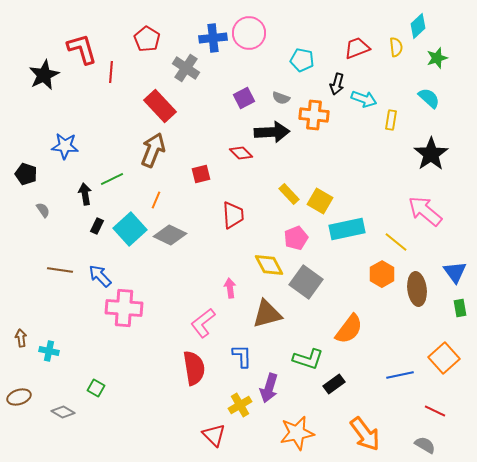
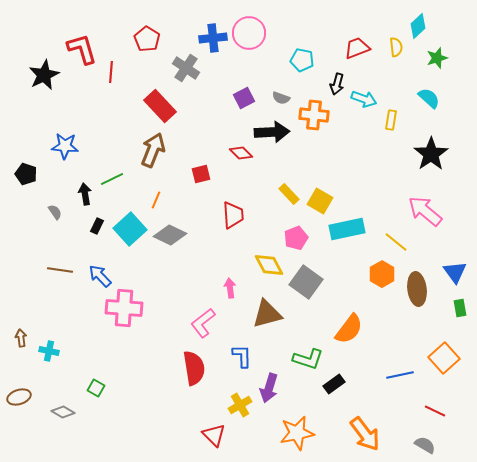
gray semicircle at (43, 210): moved 12 px right, 2 px down
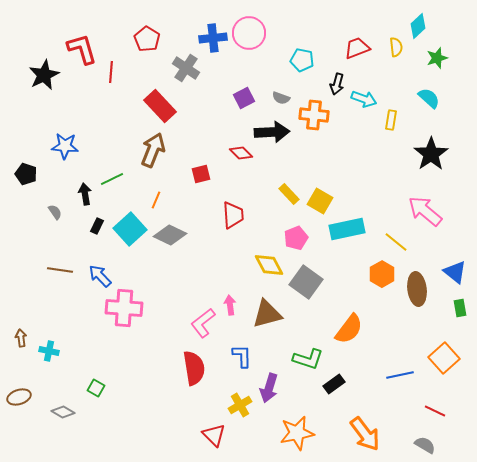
blue triangle at (455, 272): rotated 15 degrees counterclockwise
pink arrow at (230, 288): moved 17 px down
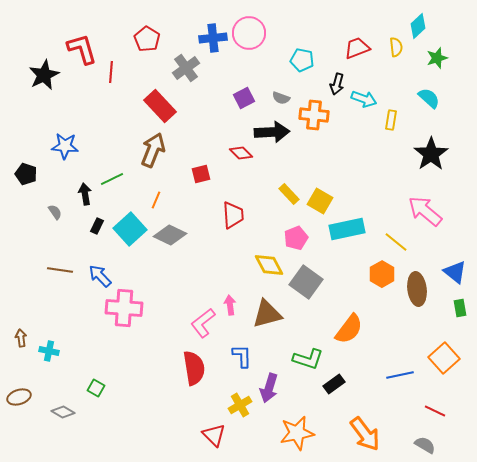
gray cross at (186, 68): rotated 20 degrees clockwise
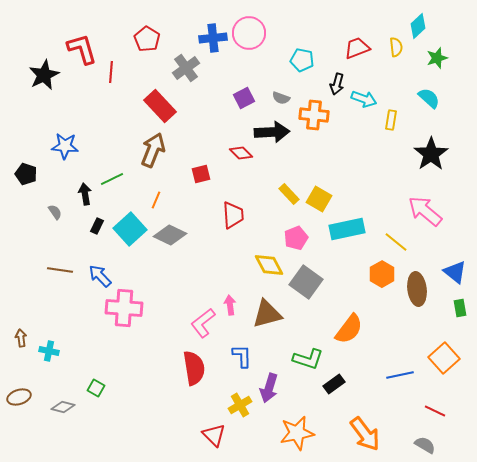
yellow square at (320, 201): moved 1 px left, 2 px up
gray diamond at (63, 412): moved 5 px up; rotated 15 degrees counterclockwise
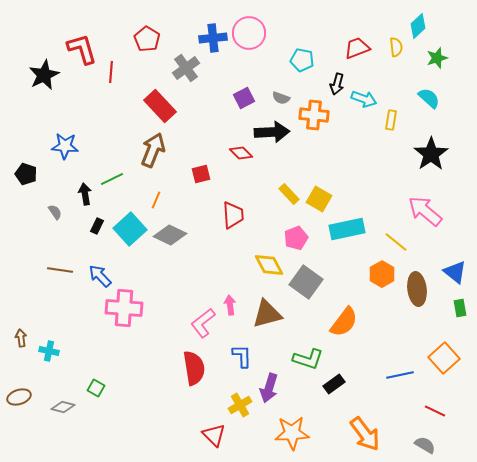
orange semicircle at (349, 329): moved 5 px left, 7 px up
orange star at (297, 433): moved 5 px left; rotated 8 degrees clockwise
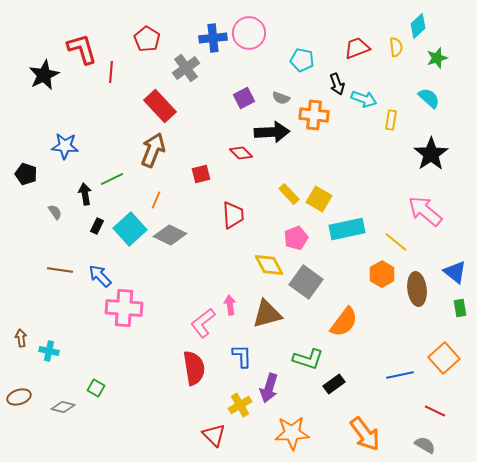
black arrow at (337, 84): rotated 35 degrees counterclockwise
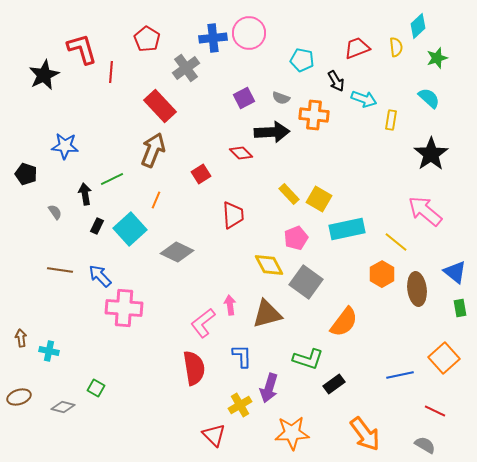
black arrow at (337, 84): moved 1 px left, 3 px up; rotated 10 degrees counterclockwise
red square at (201, 174): rotated 18 degrees counterclockwise
gray diamond at (170, 235): moved 7 px right, 17 px down
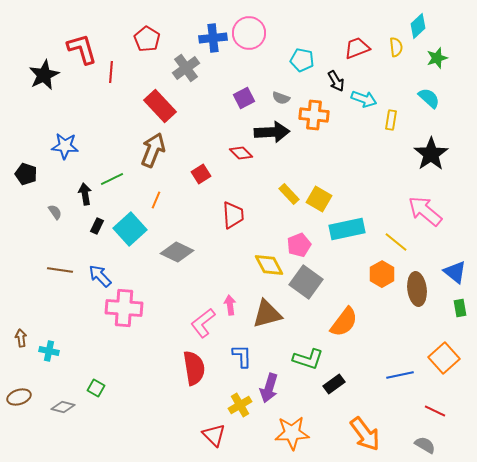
pink pentagon at (296, 238): moved 3 px right, 7 px down
